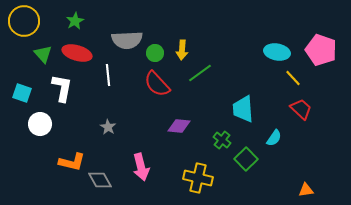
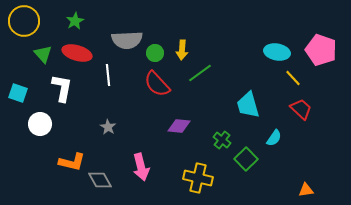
cyan square: moved 4 px left
cyan trapezoid: moved 5 px right, 4 px up; rotated 12 degrees counterclockwise
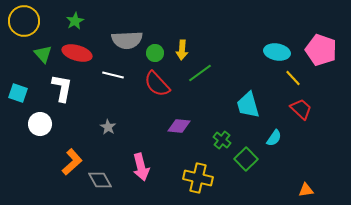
white line: moved 5 px right; rotated 70 degrees counterclockwise
orange L-shape: rotated 56 degrees counterclockwise
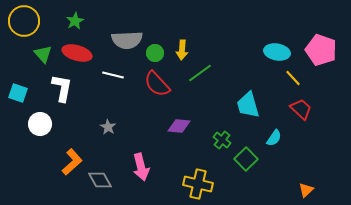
yellow cross: moved 6 px down
orange triangle: rotated 35 degrees counterclockwise
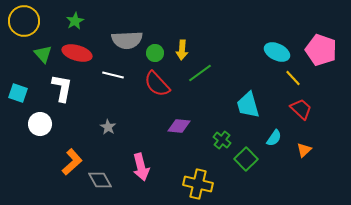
cyan ellipse: rotated 15 degrees clockwise
orange triangle: moved 2 px left, 40 px up
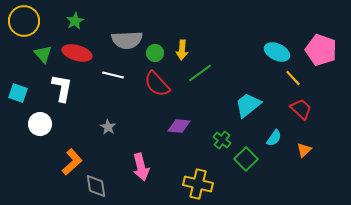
cyan trapezoid: rotated 68 degrees clockwise
gray diamond: moved 4 px left, 6 px down; rotated 20 degrees clockwise
